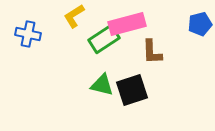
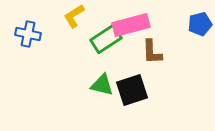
pink rectangle: moved 4 px right, 1 px down
green rectangle: moved 2 px right
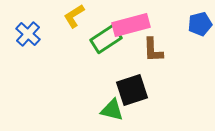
blue cross: rotated 30 degrees clockwise
brown L-shape: moved 1 px right, 2 px up
green triangle: moved 10 px right, 25 px down
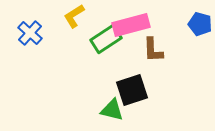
blue pentagon: rotated 30 degrees clockwise
blue cross: moved 2 px right, 1 px up
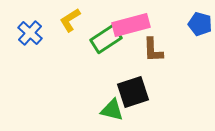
yellow L-shape: moved 4 px left, 4 px down
black square: moved 1 px right, 2 px down
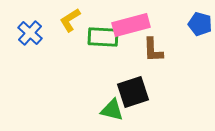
green rectangle: moved 3 px left, 2 px up; rotated 36 degrees clockwise
